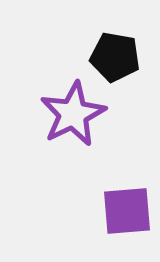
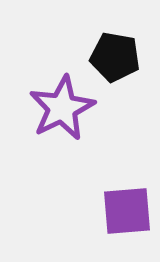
purple star: moved 11 px left, 6 px up
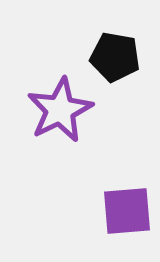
purple star: moved 2 px left, 2 px down
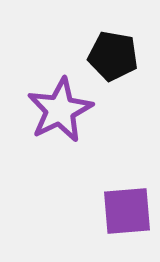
black pentagon: moved 2 px left, 1 px up
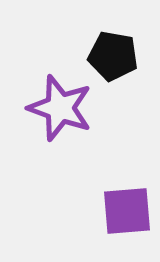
purple star: moved 2 px up; rotated 26 degrees counterclockwise
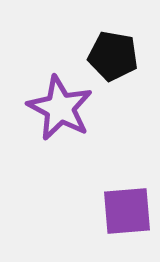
purple star: rotated 8 degrees clockwise
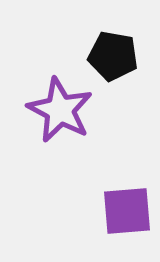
purple star: moved 2 px down
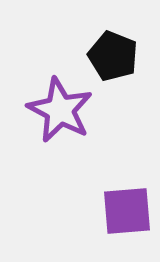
black pentagon: rotated 12 degrees clockwise
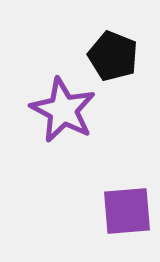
purple star: moved 3 px right
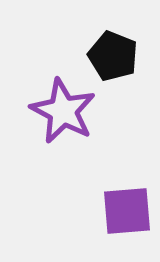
purple star: moved 1 px down
